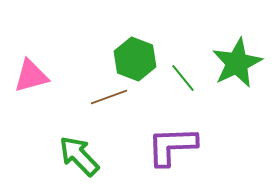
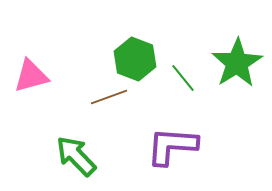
green star: rotated 6 degrees counterclockwise
purple L-shape: rotated 6 degrees clockwise
green arrow: moved 3 px left
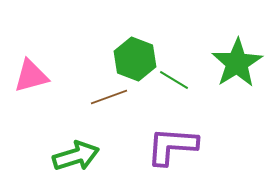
green line: moved 9 px left, 2 px down; rotated 20 degrees counterclockwise
green arrow: rotated 117 degrees clockwise
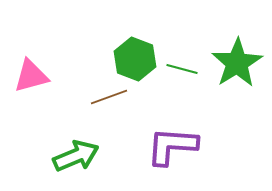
green line: moved 8 px right, 11 px up; rotated 16 degrees counterclockwise
green arrow: rotated 6 degrees counterclockwise
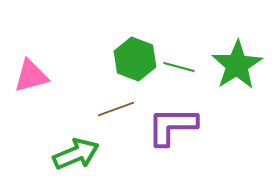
green star: moved 2 px down
green line: moved 3 px left, 2 px up
brown line: moved 7 px right, 12 px down
purple L-shape: moved 20 px up; rotated 4 degrees counterclockwise
green arrow: moved 2 px up
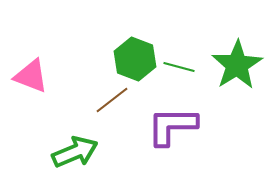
pink triangle: rotated 36 degrees clockwise
brown line: moved 4 px left, 9 px up; rotated 18 degrees counterclockwise
green arrow: moved 1 px left, 2 px up
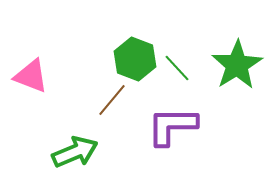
green line: moved 2 px left, 1 px down; rotated 32 degrees clockwise
brown line: rotated 12 degrees counterclockwise
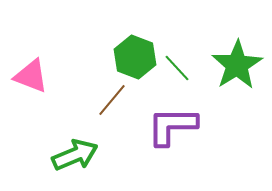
green hexagon: moved 2 px up
green arrow: moved 3 px down
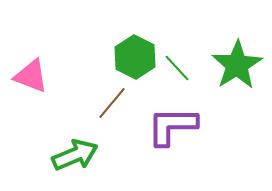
green hexagon: rotated 6 degrees clockwise
brown line: moved 3 px down
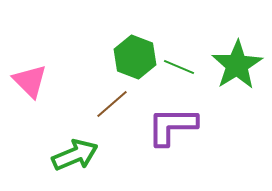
green hexagon: rotated 6 degrees counterclockwise
green line: moved 2 px right, 1 px up; rotated 24 degrees counterclockwise
pink triangle: moved 1 px left, 5 px down; rotated 24 degrees clockwise
brown line: moved 1 px down; rotated 9 degrees clockwise
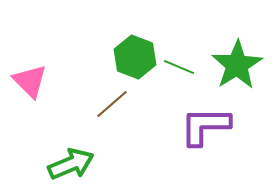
purple L-shape: moved 33 px right
green arrow: moved 4 px left, 9 px down
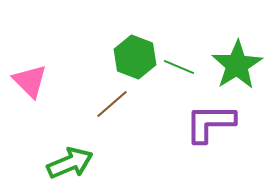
purple L-shape: moved 5 px right, 3 px up
green arrow: moved 1 px left, 1 px up
